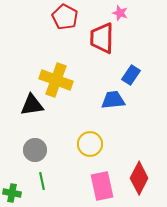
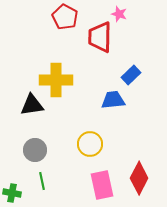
pink star: moved 1 px left, 1 px down
red trapezoid: moved 2 px left, 1 px up
blue rectangle: rotated 12 degrees clockwise
yellow cross: rotated 20 degrees counterclockwise
pink rectangle: moved 1 px up
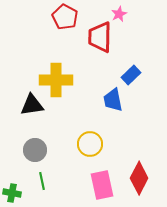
pink star: rotated 28 degrees clockwise
blue trapezoid: rotated 95 degrees counterclockwise
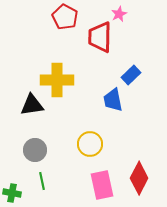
yellow cross: moved 1 px right
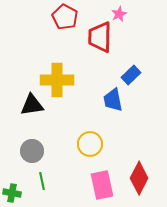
gray circle: moved 3 px left, 1 px down
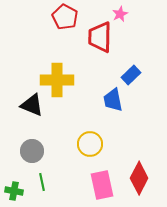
pink star: moved 1 px right
black triangle: rotated 30 degrees clockwise
green line: moved 1 px down
green cross: moved 2 px right, 2 px up
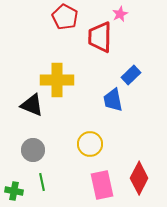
gray circle: moved 1 px right, 1 px up
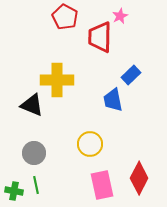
pink star: moved 2 px down
gray circle: moved 1 px right, 3 px down
green line: moved 6 px left, 3 px down
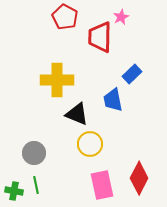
pink star: moved 1 px right, 1 px down
blue rectangle: moved 1 px right, 1 px up
black triangle: moved 45 px right, 9 px down
